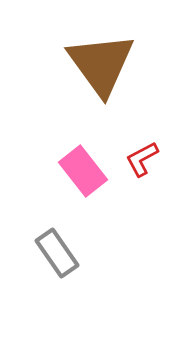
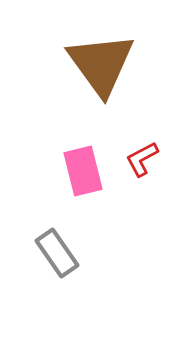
pink rectangle: rotated 24 degrees clockwise
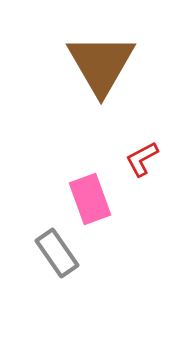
brown triangle: rotated 6 degrees clockwise
pink rectangle: moved 7 px right, 28 px down; rotated 6 degrees counterclockwise
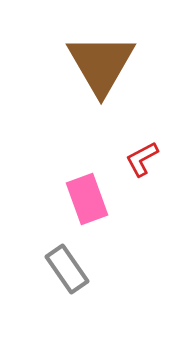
pink rectangle: moved 3 px left
gray rectangle: moved 10 px right, 16 px down
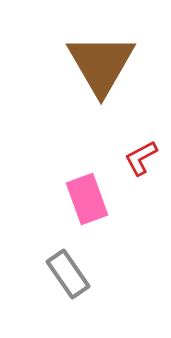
red L-shape: moved 1 px left, 1 px up
gray rectangle: moved 1 px right, 5 px down
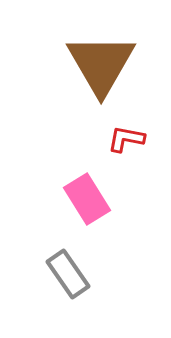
red L-shape: moved 15 px left, 19 px up; rotated 39 degrees clockwise
pink rectangle: rotated 12 degrees counterclockwise
